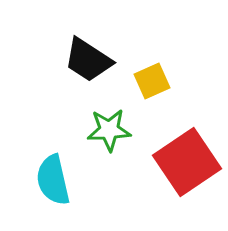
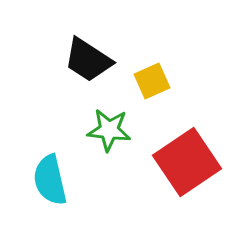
green star: rotated 9 degrees clockwise
cyan semicircle: moved 3 px left
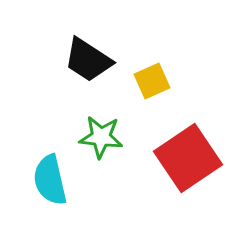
green star: moved 8 px left, 7 px down
red square: moved 1 px right, 4 px up
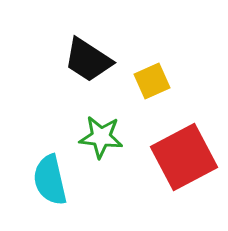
red square: moved 4 px left, 1 px up; rotated 6 degrees clockwise
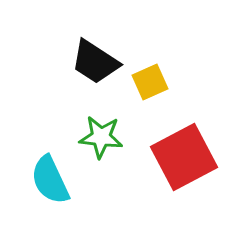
black trapezoid: moved 7 px right, 2 px down
yellow square: moved 2 px left, 1 px down
cyan semicircle: rotated 12 degrees counterclockwise
